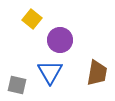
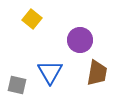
purple circle: moved 20 px right
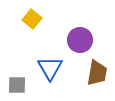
blue triangle: moved 4 px up
gray square: rotated 12 degrees counterclockwise
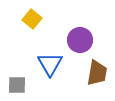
blue triangle: moved 4 px up
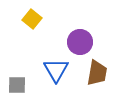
purple circle: moved 2 px down
blue triangle: moved 6 px right, 6 px down
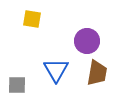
yellow square: rotated 30 degrees counterclockwise
purple circle: moved 7 px right, 1 px up
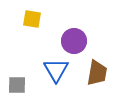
purple circle: moved 13 px left
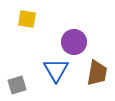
yellow square: moved 5 px left
purple circle: moved 1 px down
gray square: rotated 18 degrees counterclockwise
